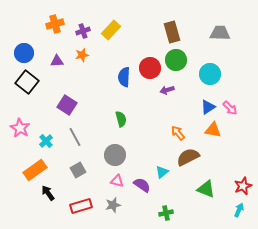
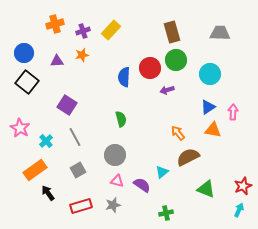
pink arrow: moved 3 px right, 4 px down; rotated 133 degrees counterclockwise
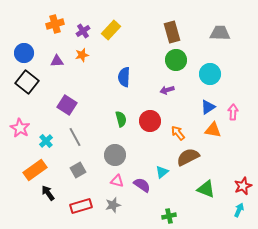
purple cross: rotated 16 degrees counterclockwise
red circle: moved 53 px down
green cross: moved 3 px right, 3 px down
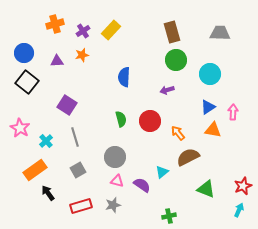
gray line: rotated 12 degrees clockwise
gray circle: moved 2 px down
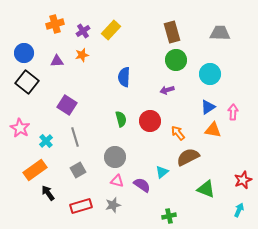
red star: moved 6 px up
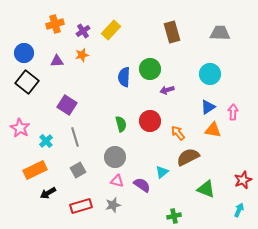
green circle: moved 26 px left, 9 px down
green semicircle: moved 5 px down
orange rectangle: rotated 10 degrees clockwise
black arrow: rotated 84 degrees counterclockwise
green cross: moved 5 px right
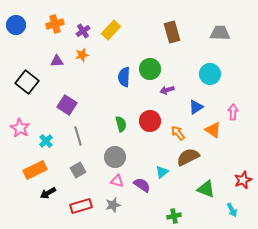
blue circle: moved 8 px left, 28 px up
blue triangle: moved 12 px left
orange triangle: rotated 24 degrees clockwise
gray line: moved 3 px right, 1 px up
cyan arrow: moved 7 px left; rotated 128 degrees clockwise
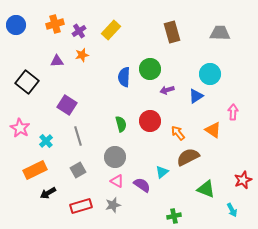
purple cross: moved 4 px left
blue triangle: moved 11 px up
pink triangle: rotated 16 degrees clockwise
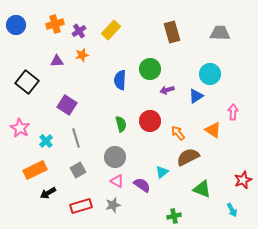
blue semicircle: moved 4 px left, 3 px down
gray line: moved 2 px left, 2 px down
green triangle: moved 4 px left
